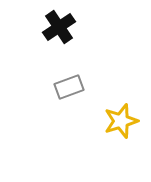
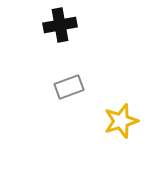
black cross: moved 1 px right, 2 px up; rotated 24 degrees clockwise
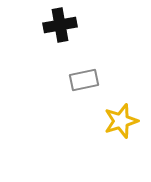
gray rectangle: moved 15 px right, 7 px up; rotated 8 degrees clockwise
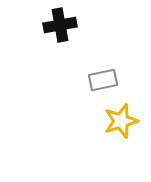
gray rectangle: moved 19 px right
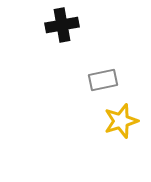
black cross: moved 2 px right
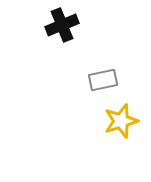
black cross: rotated 12 degrees counterclockwise
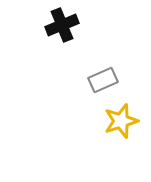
gray rectangle: rotated 12 degrees counterclockwise
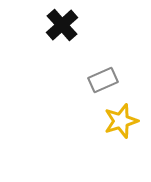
black cross: rotated 20 degrees counterclockwise
